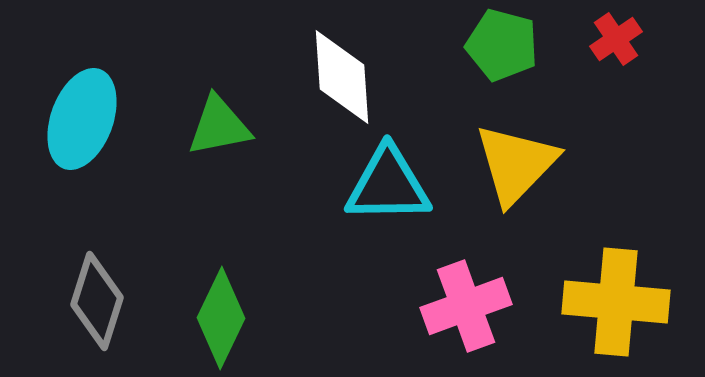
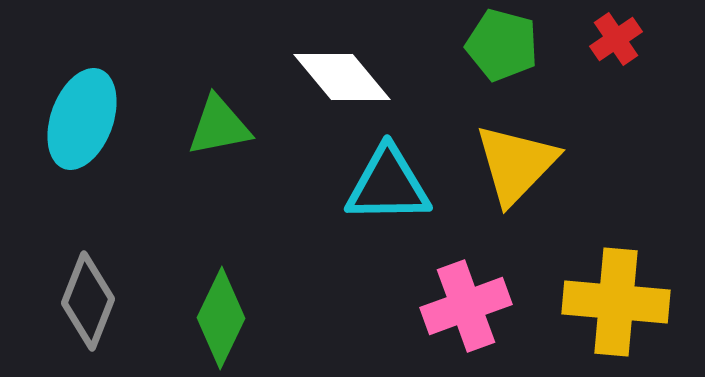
white diamond: rotated 36 degrees counterclockwise
gray diamond: moved 9 px left; rotated 4 degrees clockwise
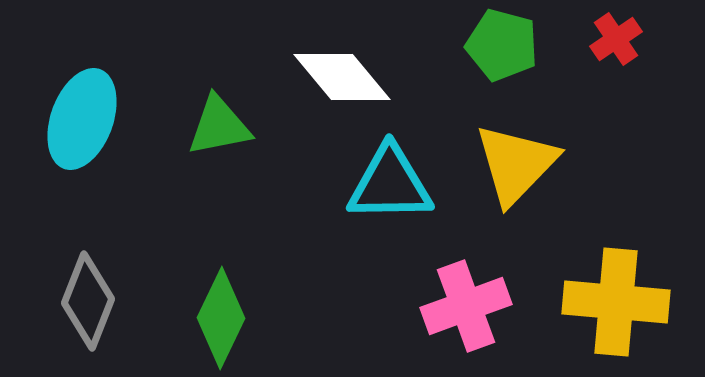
cyan triangle: moved 2 px right, 1 px up
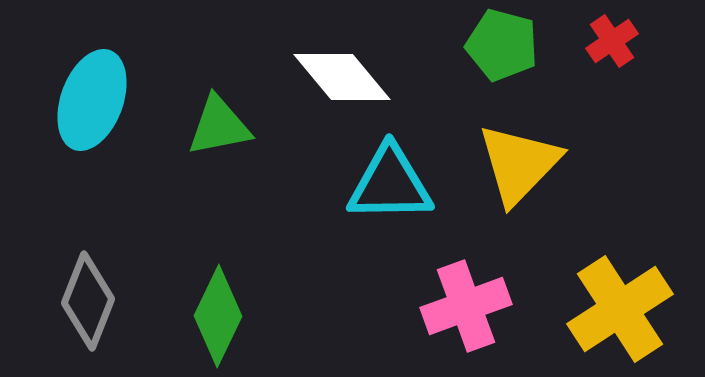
red cross: moved 4 px left, 2 px down
cyan ellipse: moved 10 px right, 19 px up
yellow triangle: moved 3 px right
yellow cross: moved 4 px right, 7 px down; rotated 38 degrees counterclockwise
green diamond: moved 3 px left, 2 px up
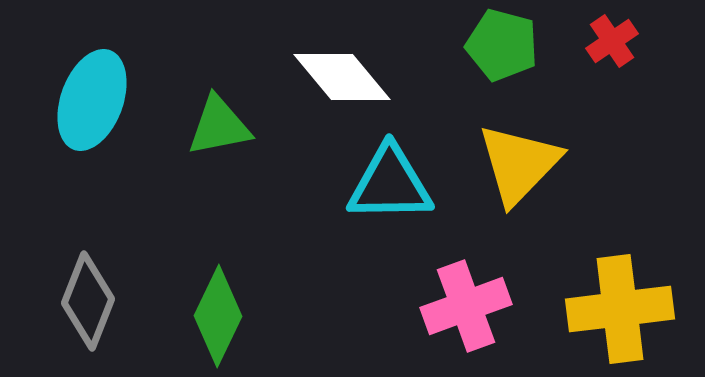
yellow cross: rotated 26 degrees clockwise
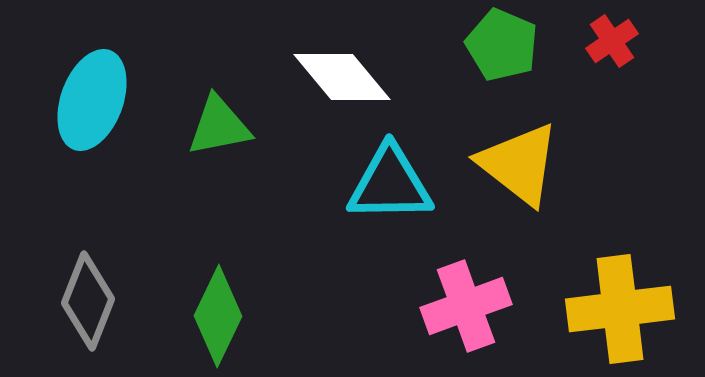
green pentagon: rotated 8 degrees clockwise
yellow triangle: rotated 36 degrees counterclockwise
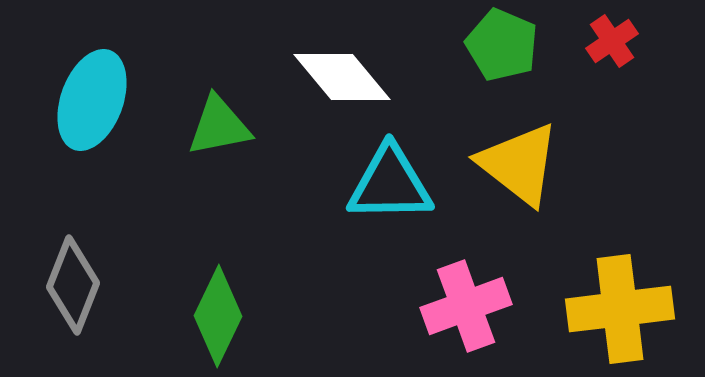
gray diamond: moved 15 px left, 16 px up
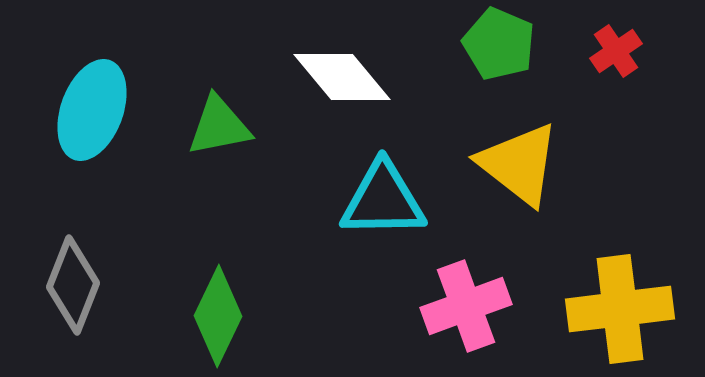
red cross: moved 4 px right, 10 px down
green pentagon: moved 3 px left, 1 px up
cyan ellipse: moved 10 px down
cyan triangle: moved 7 px left, 16 px down
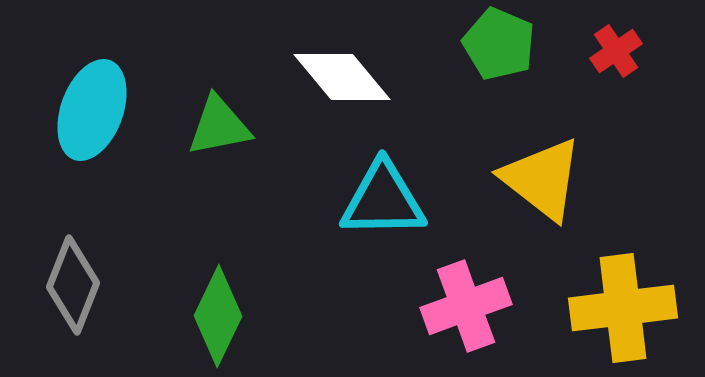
yellow triangle: moved 23 px right, 15 px down
yellow cross: moved 3 px right, 1 px up
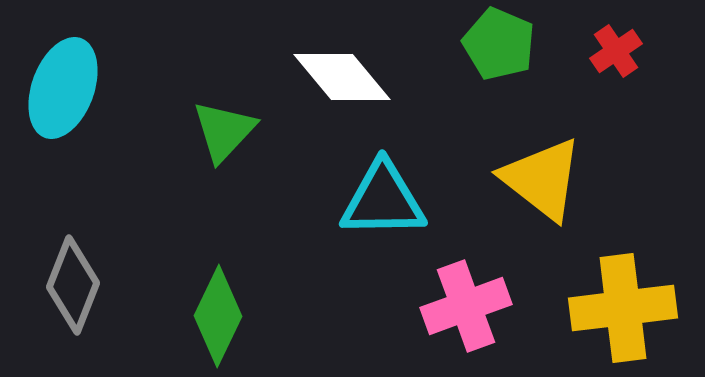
cyan ellipse: moved 29 px left, 22 px up
green triangle: moved 5 px right, 5 px down; rotated 36 degrees counterclockwise
